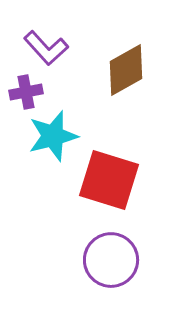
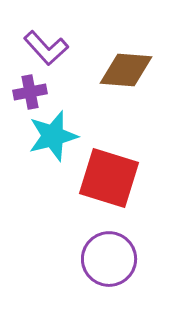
brown diamond: rotated 34 degrees clockwise
purple cross: moved 4 px right
red square: moved 2 px up
purple circle: moved 2 px left, 1 px up
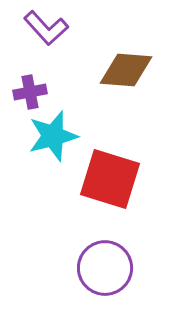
purple L-shape: moved 20 px up
red square: moved 1 px right, 1 px down
purple circle: moved 4 px left, 9 px down
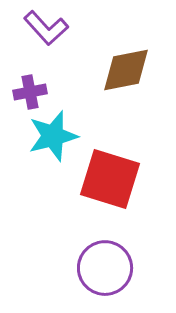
brown diamond: rotated 16 degrees counterclockwise
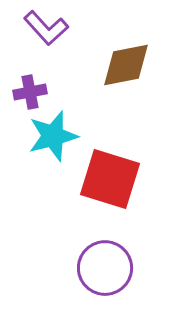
brown diamond: moved 5 px up
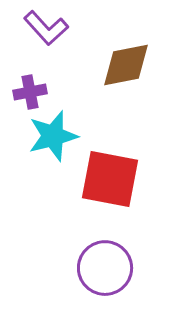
red square: rotated 6 degrees counterclockwise
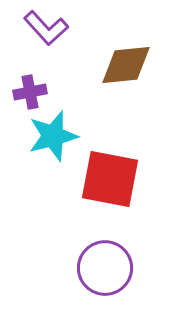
brown diamond: rotated 6 degrees clockwise
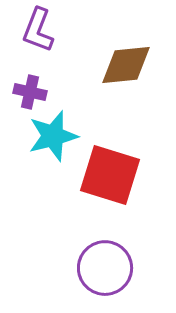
purple L-shape: moved 8 px left, 2 px down; rotated 63 degrees clockwise
purple cross: rotated 24 degrees clockwise
red square: moved 4 px up; rotated 6 degrees clockwise
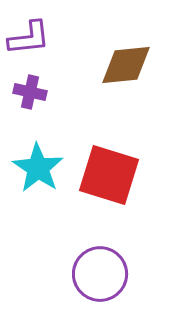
purple L-shape: moved 9 px left, 8 px down; rotated 117 degrees counterclockwise
cyan star: moved 15 px left, 32 px down; rotated 24 degrees counterclockwise
red square: moved 1 px left
purple circle: moved 5 px left, 6 px down
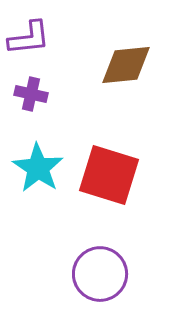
purple cross: moved 1 px right, 2 px down
